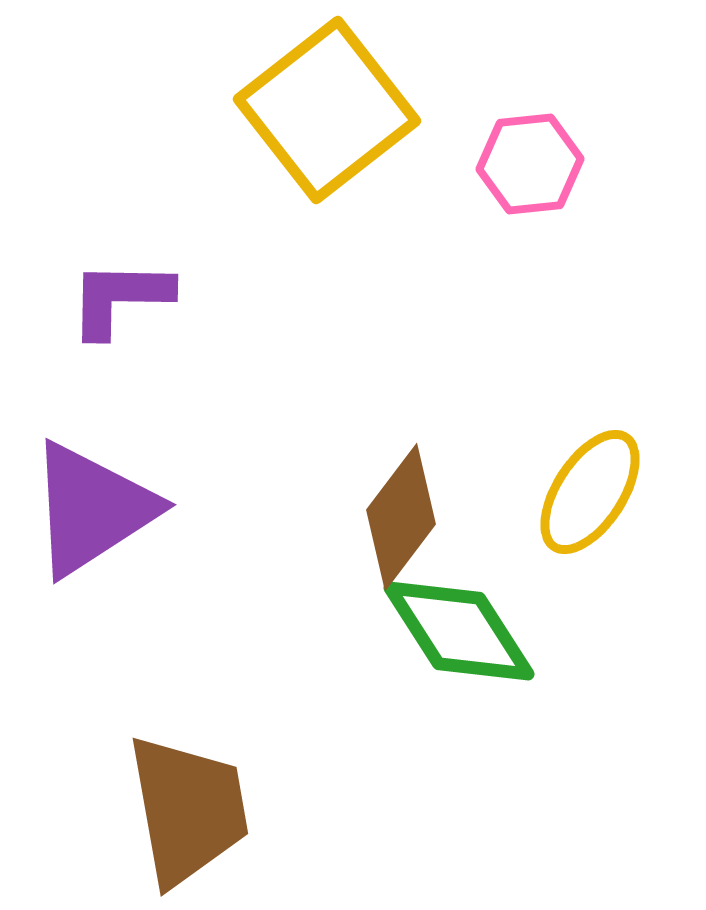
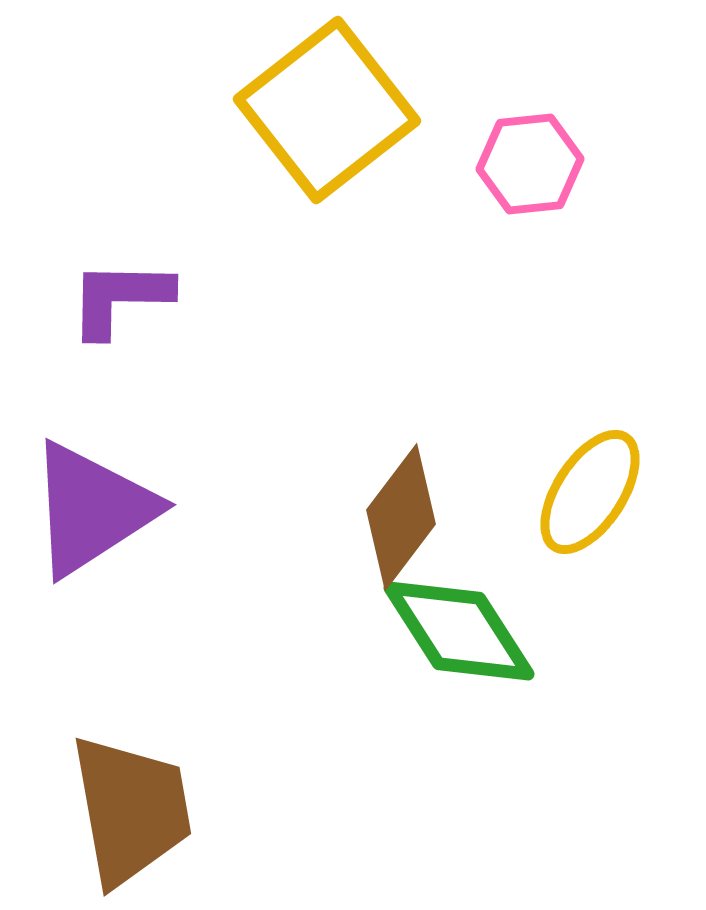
brown trapezoid: moved 57 px left
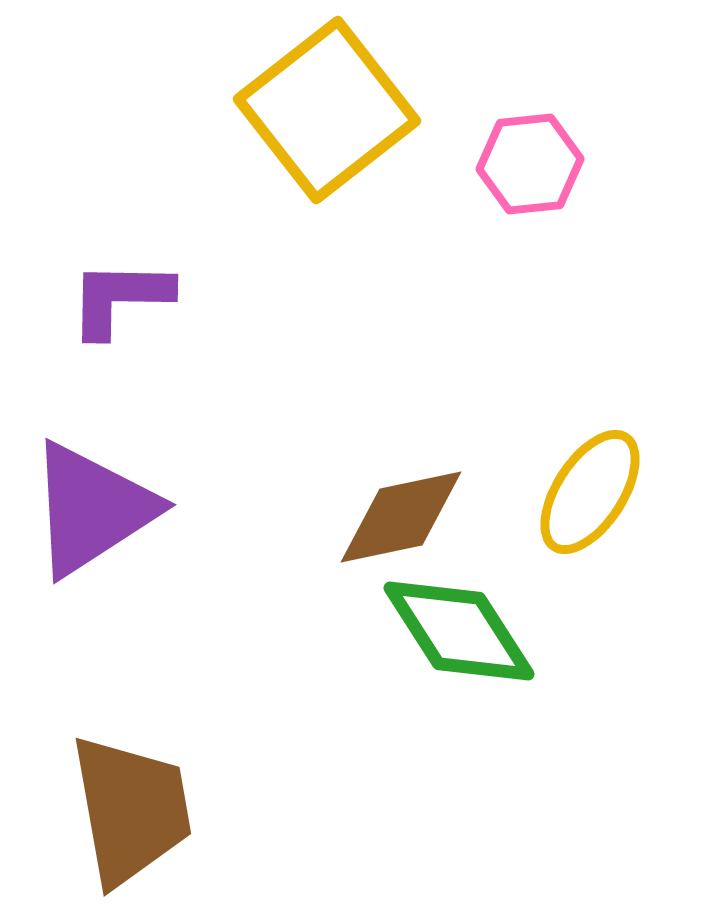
brown diamond: rotated 41 degrees clockwise
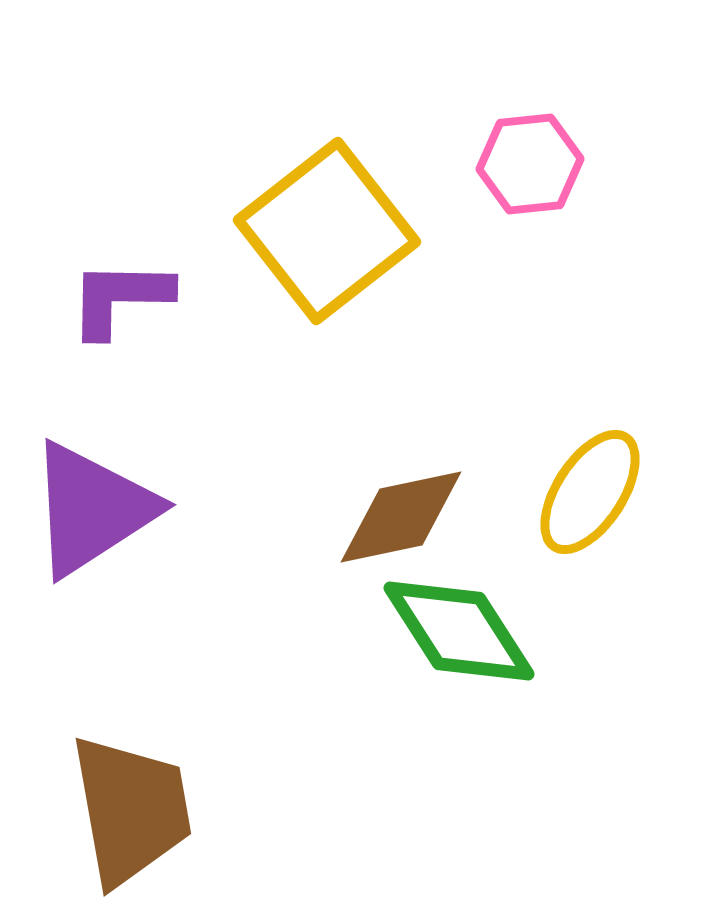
yellow square: moved 121 px down
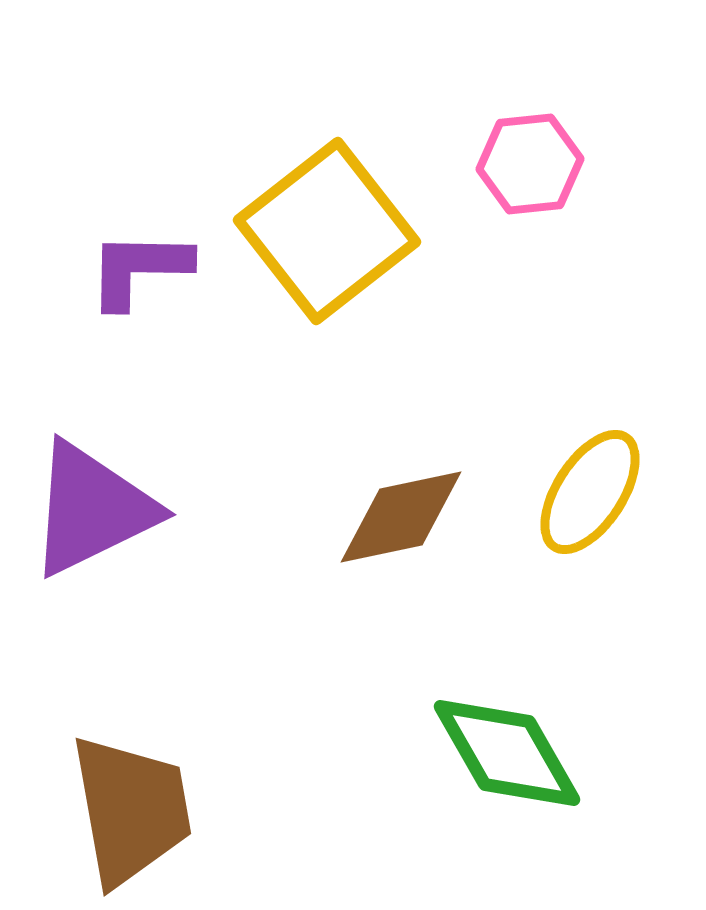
purple L-shape: moved 19 px right, 29 px up
purple triangle: rotated 7 degrees clockwise
green diamond: moved 48 px right, 122 px down; rotated 3 degrees clockwise
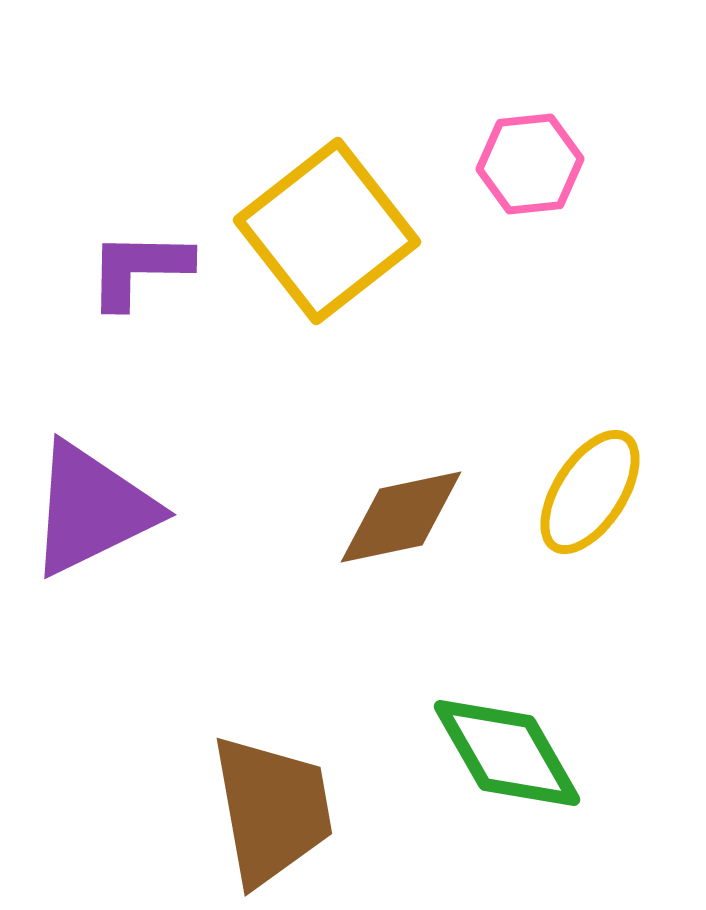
brown trapezoid: moved 141 px right
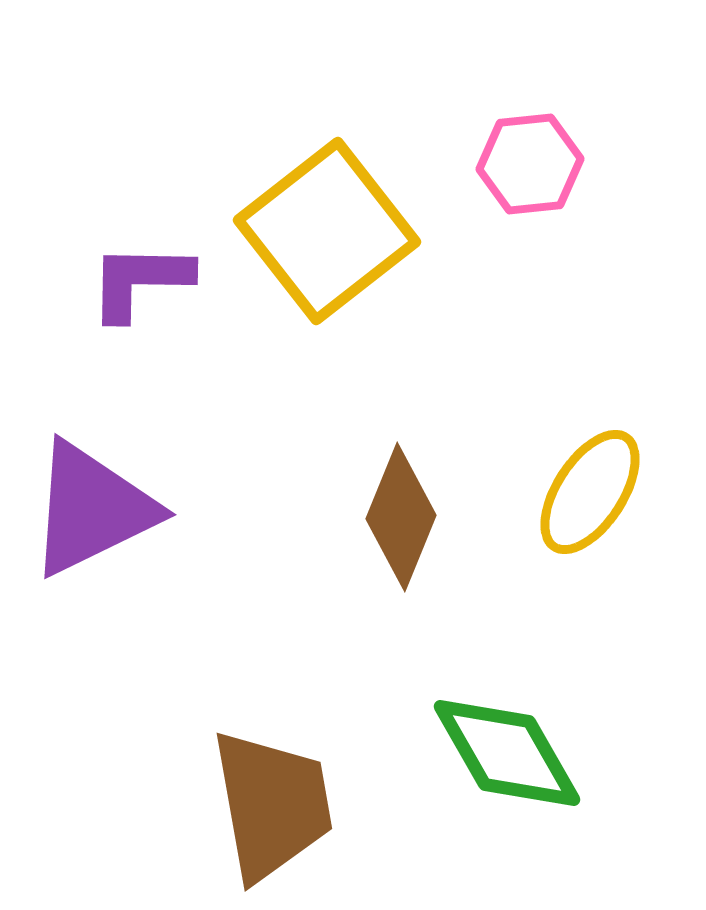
purple L-shape: moved 1 px right, 12 px down
brown diamond: rotated 56 degrees counterclockwise
brown trapezoid: moved 5 px up
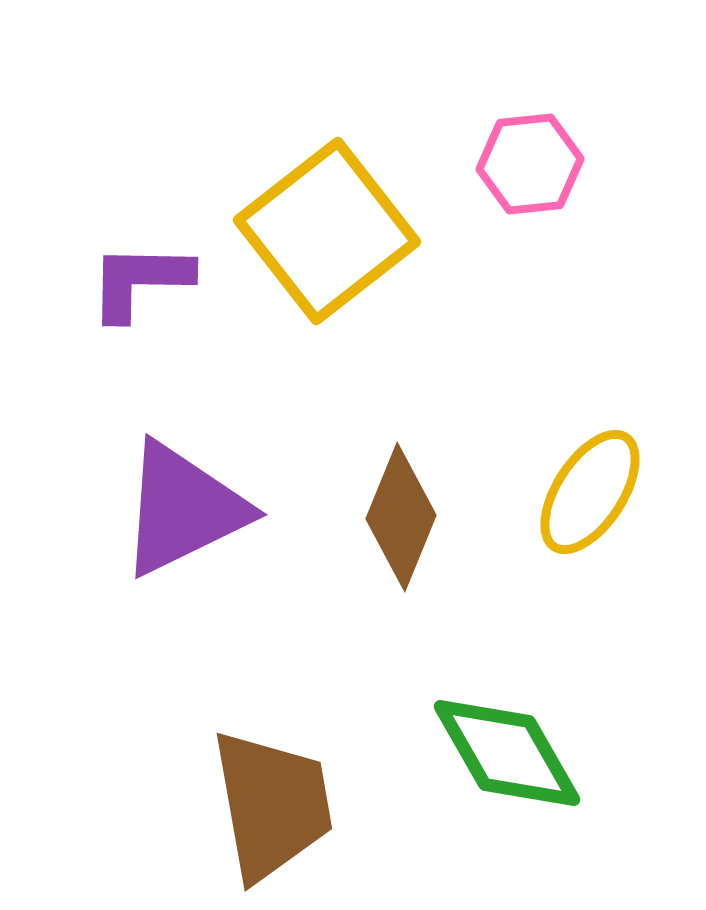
purple triangle: moved 91 px right
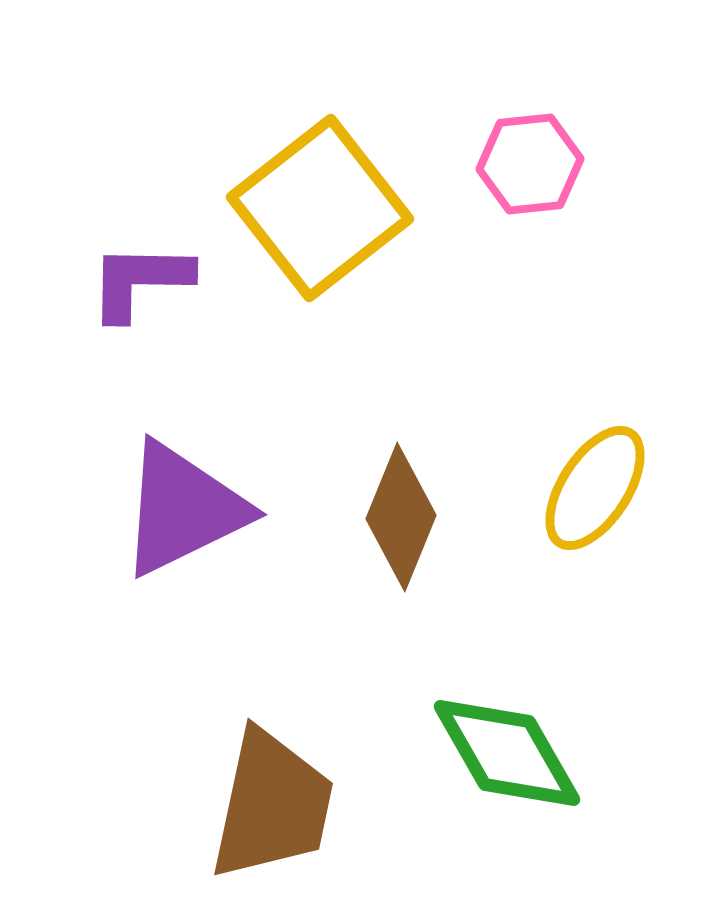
yellow square: moved 7 px left, 23 px up
yellow ellipse: moved 5 px right, 4 px up
brown trapezoid: rotated 22 degrees clockwise
